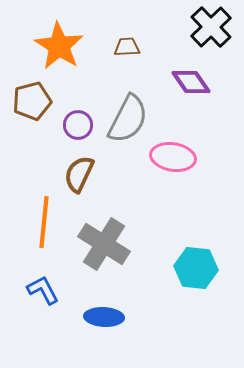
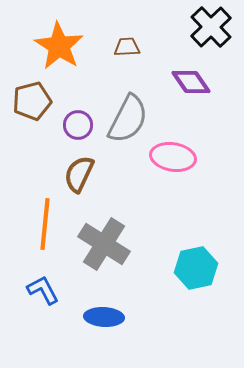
orange line: moved 1 px right, 2 px down
cyan hexagon: rotated 18 degrees counterclockwise
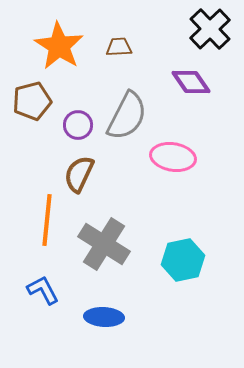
black cross: moved 1 px left, 2 px down
brown trapezoid: moved 8 px left
gray semicircle: moved 1 px left, 3 px up
orange line: moved 2 px right, 4 px up
cyan hexagon: moved 13 px left, 8 px up
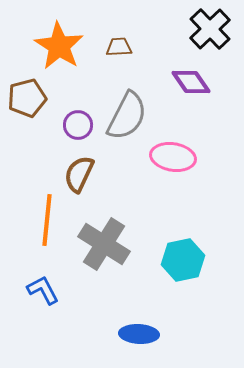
brown pentagon: moved 5 px left, 3 px up
blue ellipse: moved 35 px right, 17 px down
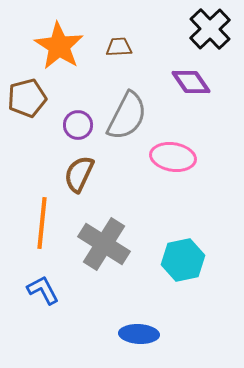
orange line: moved 5 px left, 3 px down
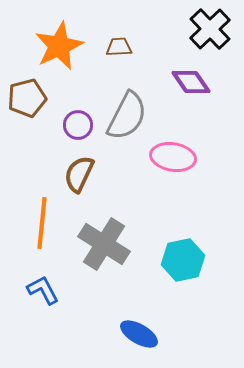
orange star: rotated 15 degrees clockwise
blue ellipse: rotated 27 degrees clockwise
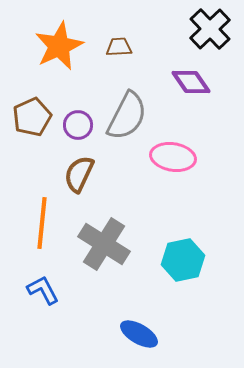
brown pentagon: moved 5 px right, 19 px down; rotated 9 degrees counterclockwise
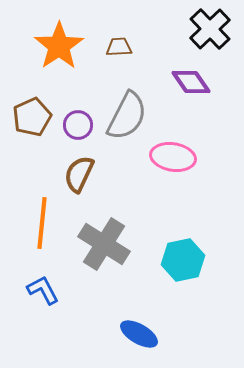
orange star: rotated 9 degrees counterclockwise
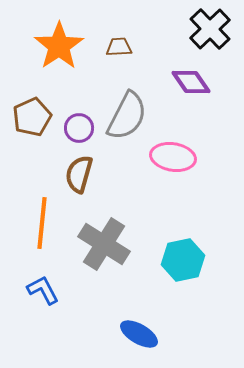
purple circle: moved 1 px right, 3 px down
brown semicircle: rotated 9 degrees counterclockwise
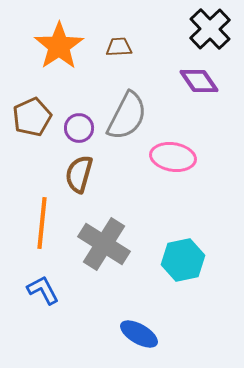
purple diamond: moved 8 px right, 1 px up
